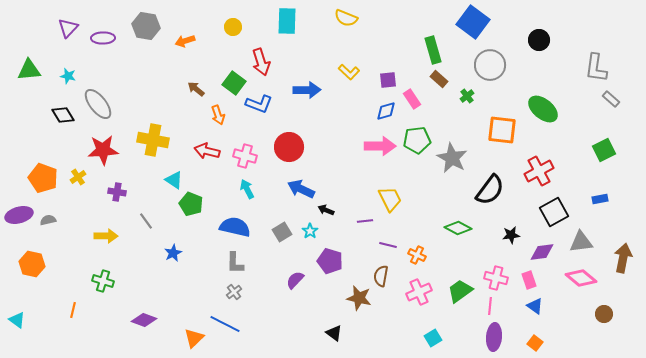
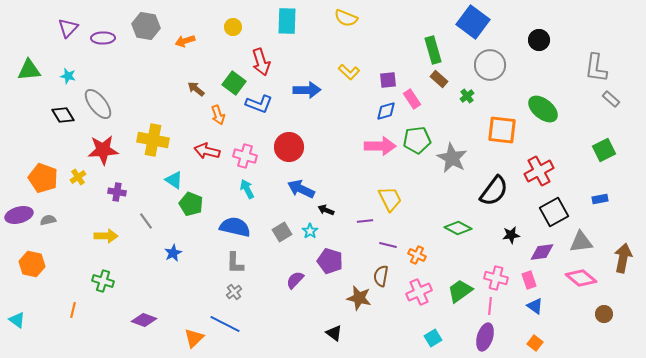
black semicircle at (490, 190): moved 4 px right, 1 px down
purple ellipse at (494, 337): moved 9 px left; rotated 12 degrees clockwise
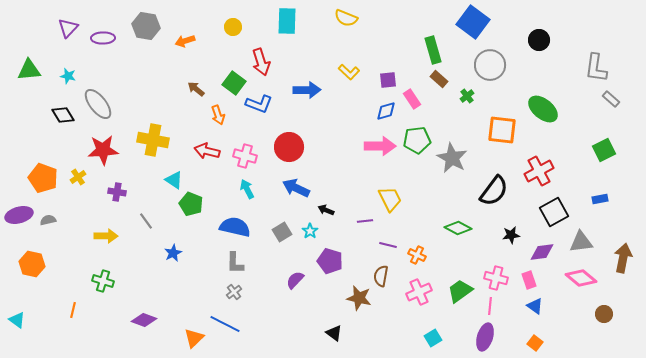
blue arrow at (301, 189): moved 5 px left, 1 px up
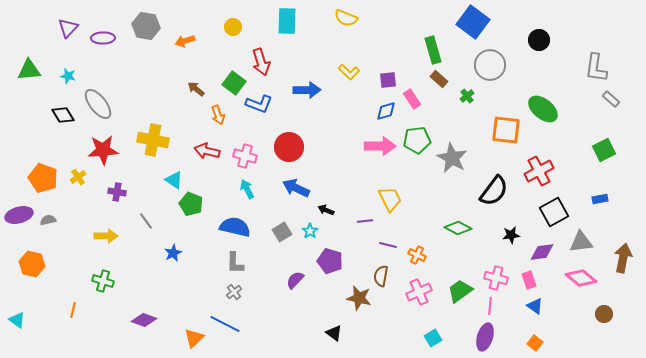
orange square at (502, 130): moved 4 px right
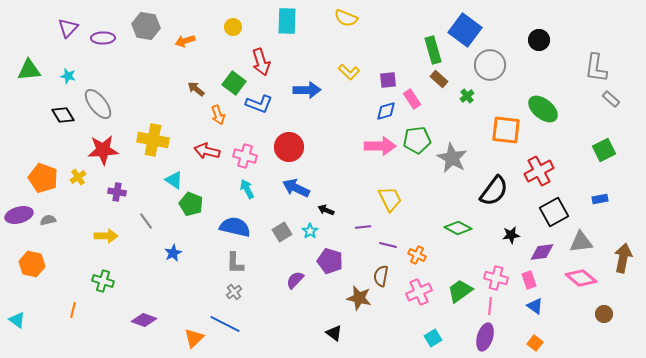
blue square at (473, 22): moved 8 px left, 8 px down
purple line at (365, 221): moved 2 px left, 6 px down
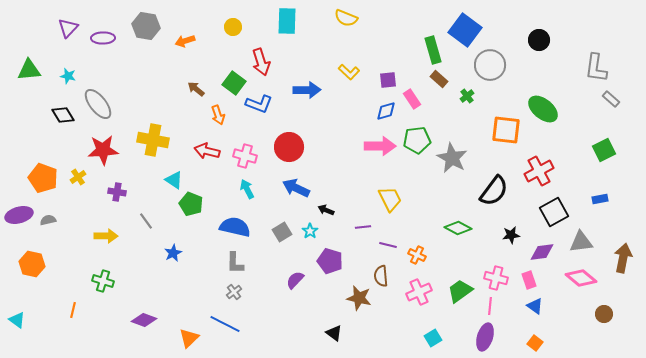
brown semicircle at (381, 276): rotated 15 degrees counterclockwise
orange triangle at (194, 338): moved 5 px left
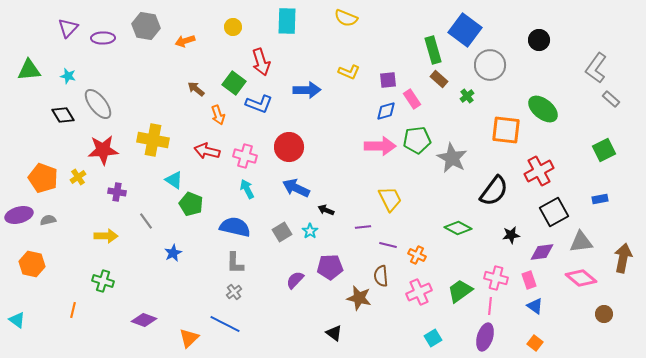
gray L-shape at (596, 68): rotated 28 degrees clockwise
yellow L-shape at (349, 72): rotated 20 degrees counterclockwise
purple pentagon at (330, 261): moved 6 px down; rotated 20 degrees counterclockwise
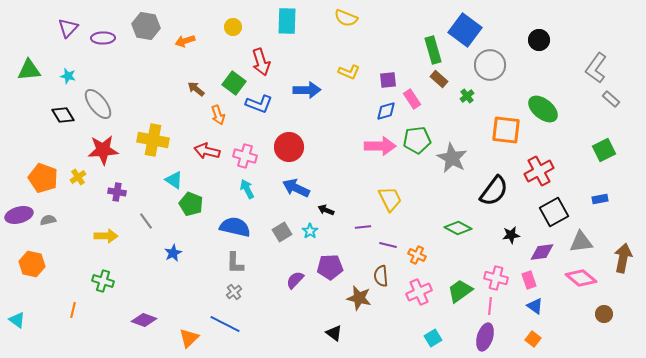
orange square at (535, 343): moved 2 px left, 4 px up
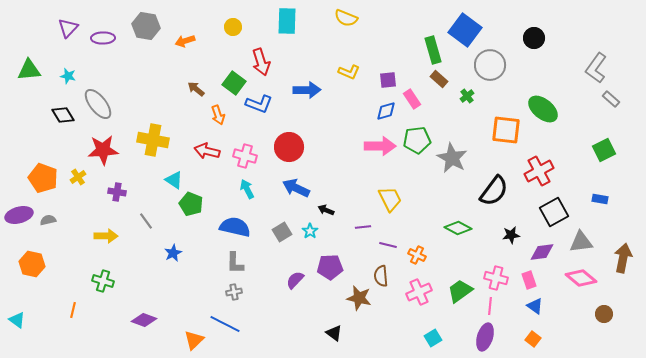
black circle at (539, 40): moved 5 px left, 2 px up
blue rectangle at (600, 199): rotated 21 degrees clockwise
gray cross at (234, 292): rotated 28 degrees clockwise
orange triangle at (189, 338): moved 5 px right, 2 px down
